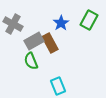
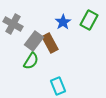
blue star: moved 2 px right, 1 px up
gray rectangle: rotated 24 degrees counterclockwise
green semicircle: rotated 126 degrees counterclockwise
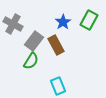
brown rectangle: moved 6 px right, 2 px down
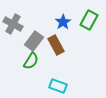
cyan rectangle: rotated 48 degrees counterclockwise
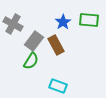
green rectangle: rotated 66 degrees clockwise
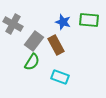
blue star: rotated 21 degrees counterclockwise
green semicircle: moved 1 px right, 1 px down
cyan rectangle: moved 2 px right, 9 px up
